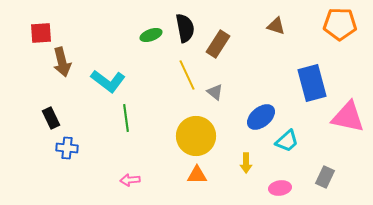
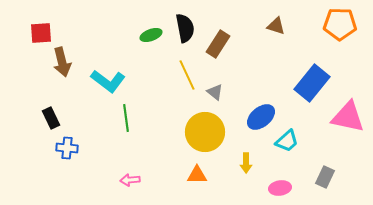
blue rectangle: rotated 54 degrees clockwise
yellow circle: moved 9 px right, 4 px up
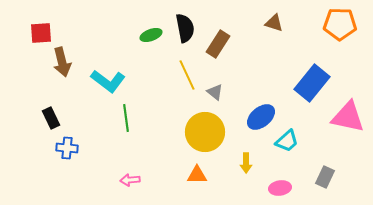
brown triangle: moved 2 px left, 3 px up
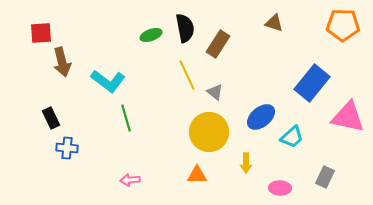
orange pentagon: moved 3 px right, 1 px down
green line: rotated 8 degrees counterclockwise
yellow circle: moved 4 px right
cyan trapezoid: moved 5 px right, 4 px up
pink ellipse: rotated 10 degrees clockwise
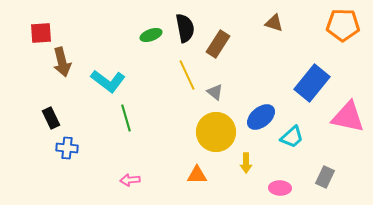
yellow circle: moved 7 px right
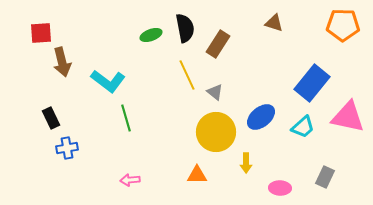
cyan trapezoid: moved 11 px right, 10 px up
blue cross: rotated 15 degrees counterclockwise
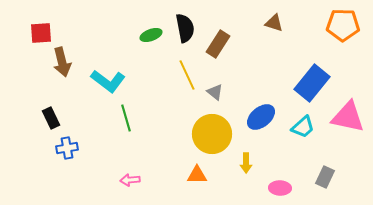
yellow circle: moved 4 px left, 2 px down
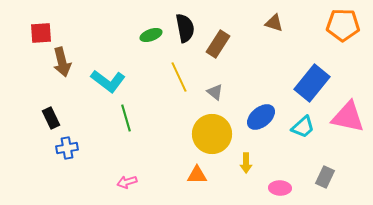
yellow line: moved 8 px left, 2 px down
pink arrow: moved 3 px left, 2 px down; rotated 12 degrees counterclockwise
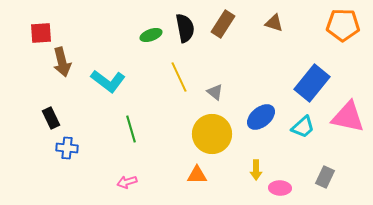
brown rectangle: moved 5 px right, 20 px up
green line: moved 5 px right, 11 px down
blue cross: rotated 15 degrees clockwise
yellow arrow: moved 10 px right, 7 px down
